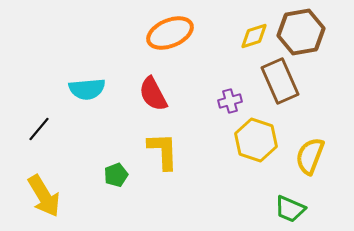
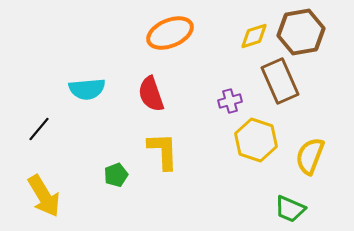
red semicircle: moved 2 px left; rotated 9 degrees clockwise
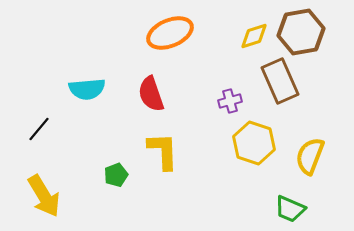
yellow hexagon: moved 2 px left, 3 px down
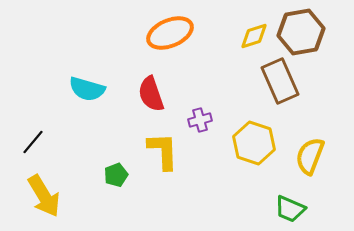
cyan semicircle: rotated 21 degrees clockwise
purple cross: moved 30 px left, 19 px down
black line: moved 6 px left, 13 px down
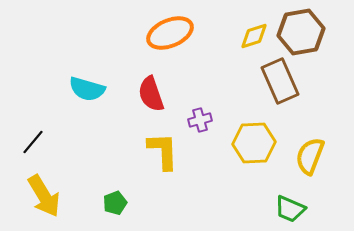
yellow hexagon: rotated 21 degrees counterclockwise
green pentagon: moved 1 px left, 28 px down
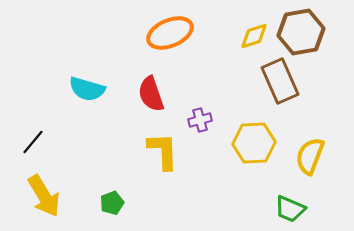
green pentagon: moved 3 px left
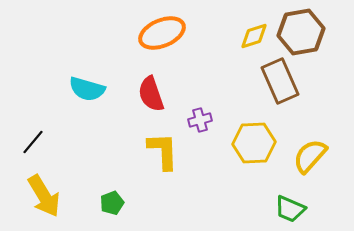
orange ellipse: moved 8 px left
yellow semicircle: rotated 21 degrees clockwise
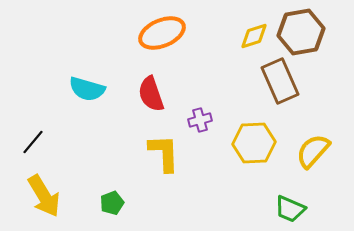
yellow L-shape: moved 1 px right, 2 px down
yellow semicircle: moved 3 px right, 5 px up
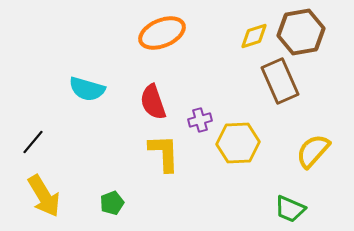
red semicircle: moved 2 px right, 8 px down
yellow hexagon: moved 16 px left
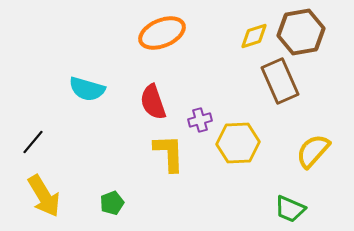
yellow L-shape: moved 5 px right
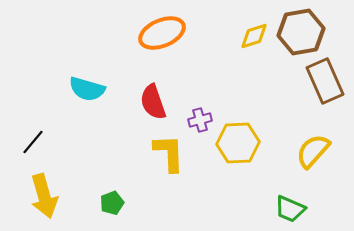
brown rectangle: moved 45 px right
yellow arrow: rotated 15 degrees clockwise
